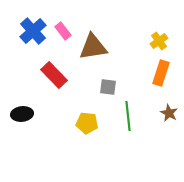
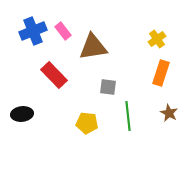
blue cross: rotated 20 degrees clockwise
yellow cross: moved 2 px left, 2 px up
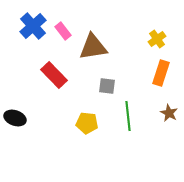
blue cross: moved 5 px up; rotated 20 degrees counterclockwise
gray square: moved 1 px left, 1 px up
black ellipse: moved 7 px left, 4 px down; rotated 25 degrees clockwise
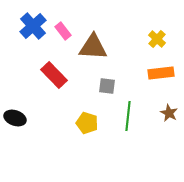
yellow cross: rotated 12 degrees counterclockwise
brown triangle: rotated 12 degrees clockwise
orange rectangle: rotated 65 degrees clockwise
green line: rotated 12 degrees clockwise
yellow pentagon: rotated 10 degrees clockwise
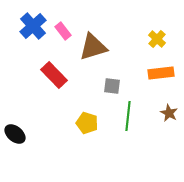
brown triangle: rotated 20 degrees counterclockwise
gray square: moved 5 px right
black ellipse: moved 16 px down; rotated 20 degrees clockwise
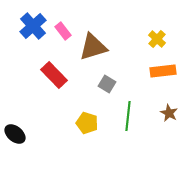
orange rectangle: moved 2 px right, 2 px up
gray square: moved 5 px left, 2 px up; rotated 24 degrees clockwise
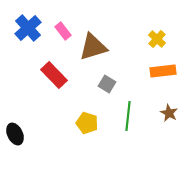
blue cross: moved 5 px left, 2 px down
black ellipse: rotated 25 degrees clockwise
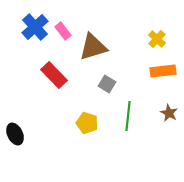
blue cross: moved 7 px right, 1 px up
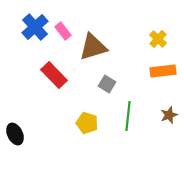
yellow cross: moved 1 px right
brown star: moved 2 px down; rotated 24 degrees clockwise
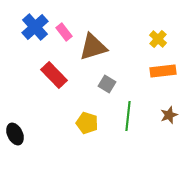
pink rectangle: moved 1 px right, 1 px down
